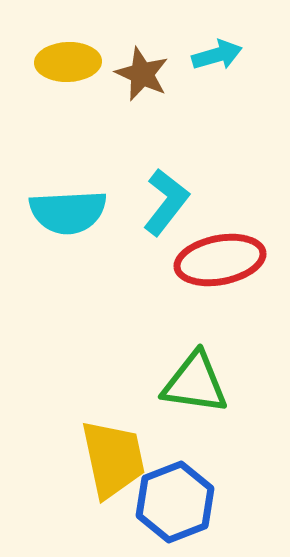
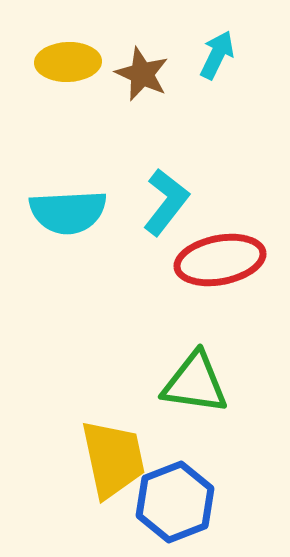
cyan arrow: rotated 48 degrees counterclockwise
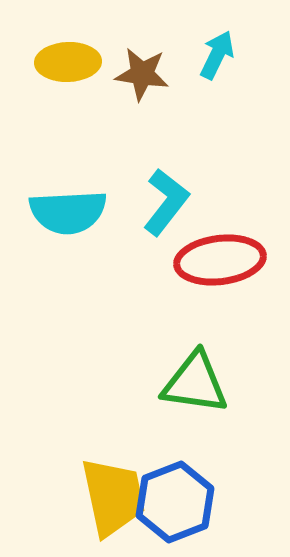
brown star: rotated 16 degrees counterclockwise
red ellipse: rotated 4 degrees clockwise
yellow trapezoid: moved 38 px down
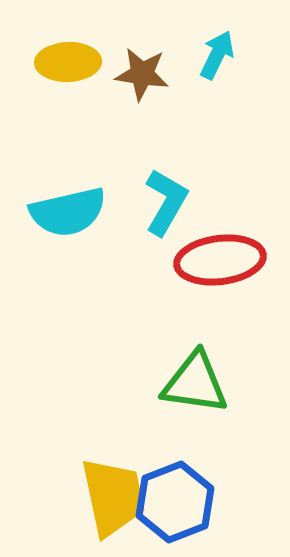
cyan L-shape: rotated 8 degrees counterclockwise
cyan semicircle: rotated 10 degrees counterclockwise
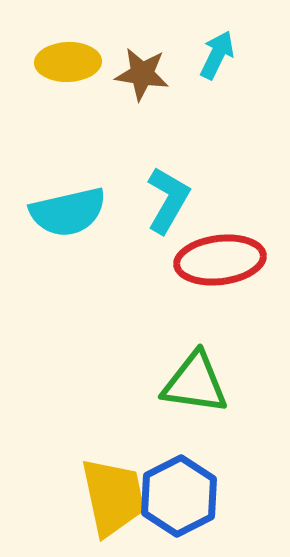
cyan L-shape: moved 2 px right, 2 px up
blue hexagon: moved 4 px right, 6 px up; rotated 6 degrees counterclockwise
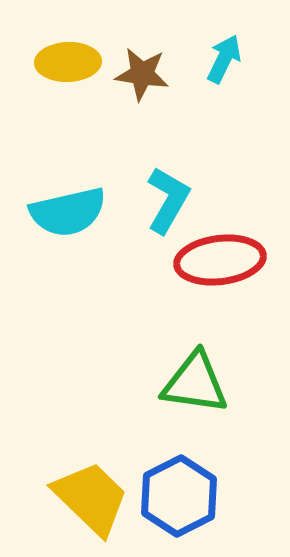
cyan arrow: moved 7 px right, 4 px down
yellow trapezoid: moved 22 px left, 1 px down; rotated 34 degrees counterclockwise
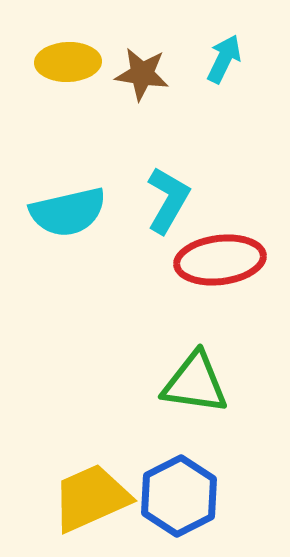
yellow trapezoid: rotated 68 degrees counterclockwise
